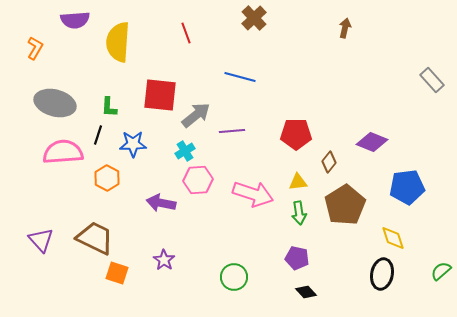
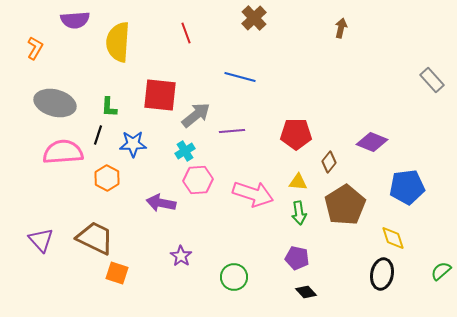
brown arrow: moved 4 px left
yellow triangle: rotated 12 degrees clockwise
purple star: moved 17 px right, 4 px up
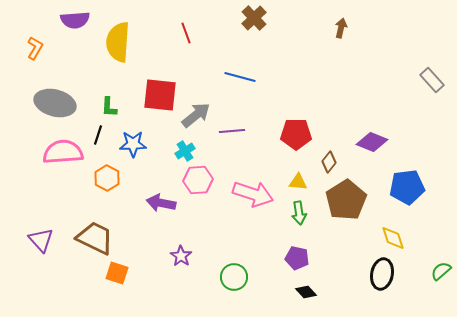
brown pentagon: moved 1 px right, 5 px up
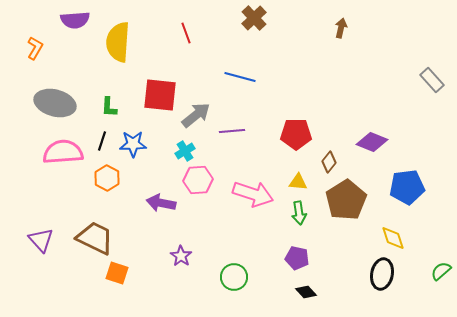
black line: moved 4 px right, 6 px down
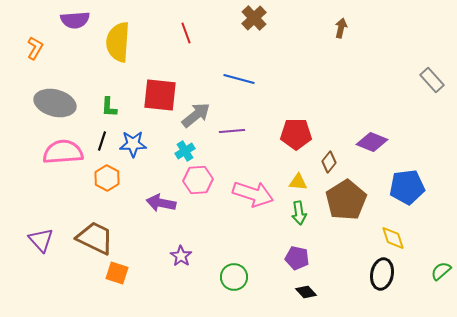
blue line: moved 1 px left, 2 px down
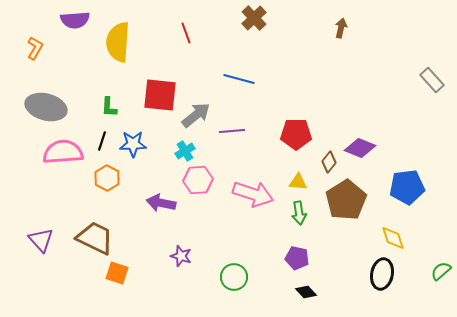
gray ellipse: moved 9 px left, 4 px down
purple diamond: moved 12 px left, 6 px down
purple star: rotated 15 degrees counterclockwise
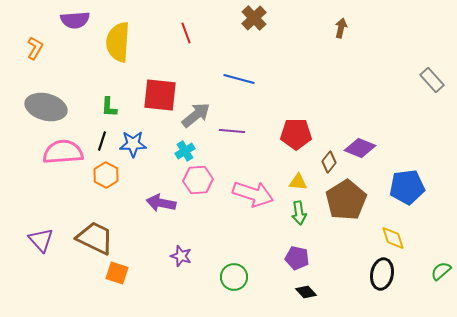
purple line: rotated 10 degrees clockwise
orange hexagon: moved 1 px left, 3 px up
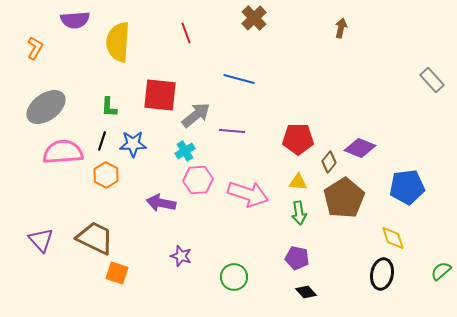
gray ellipse: rotated 51 degrees counterclockwise
red pentagon: moved 2 px right, 5 px down
pink arrow: moved 5 px left
brown pentagon: moved 2 px left, 2 px up
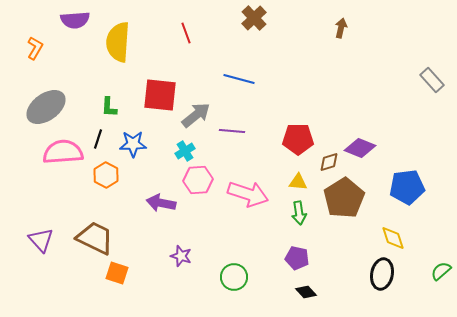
black line: moved 4 px left, 2 px up
brown diamond: rotated 35 degrees clockwise
